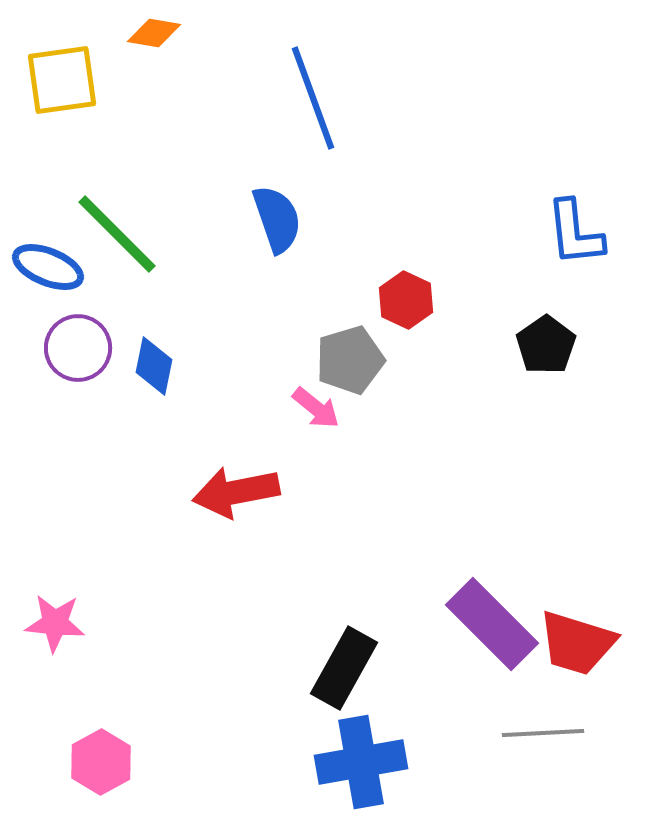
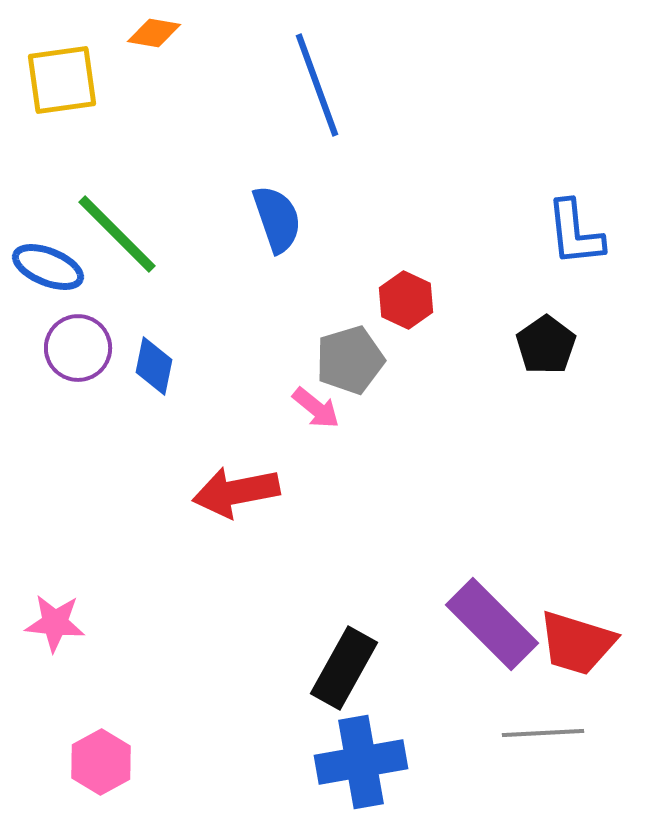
blue line: moved 4 px right, 13 px up
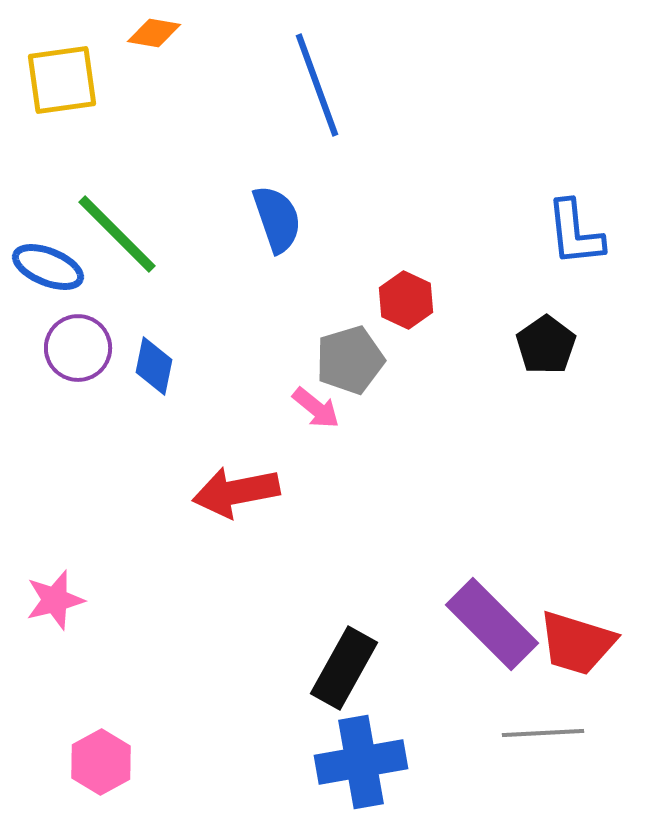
pink star: moved 23 px up; rotated 20 degrees counterclockwise
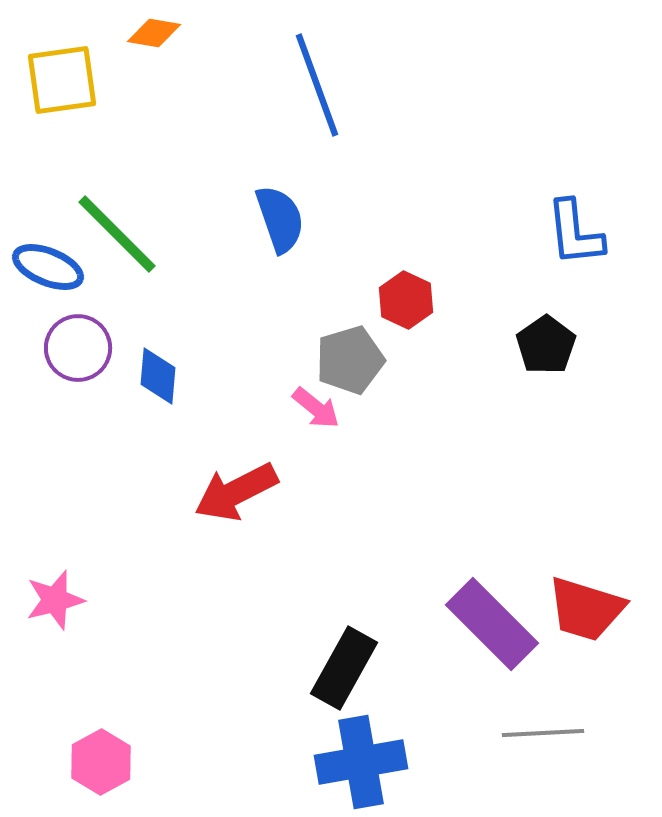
blue semicircle: moved 3 px right
blue diamond: moved 4 px right, 10 px down; rotated 6 degrees counterclockwise
red arrow: rotated 16 degrees counterclockwise
red trapezoid: moved 9 px right, 34 px up
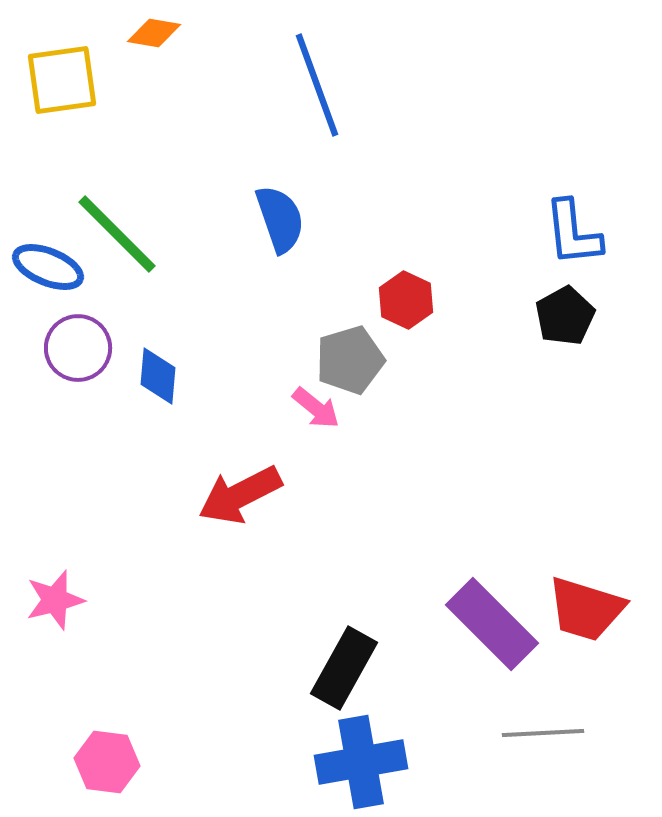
blue L-shape: moved 2 px left
black pentagon: moved 19 px right, 29 px up; rotated 6 degrees clockwise
red arrow: moved 4 px right, 3 px down
pink hexagon: moved 6 px right; rotated 24 degrees counterclockwise
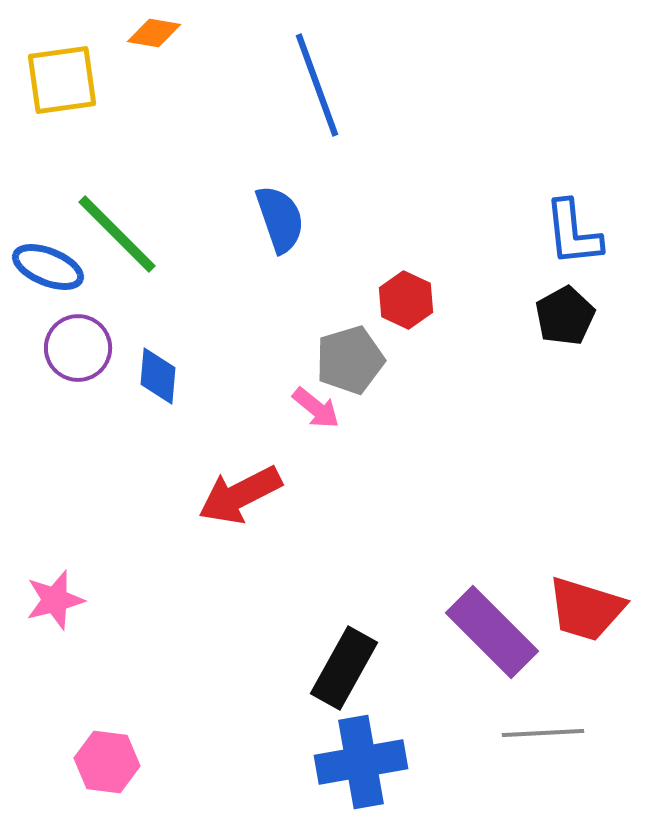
purple rectangle: moved 8 px down
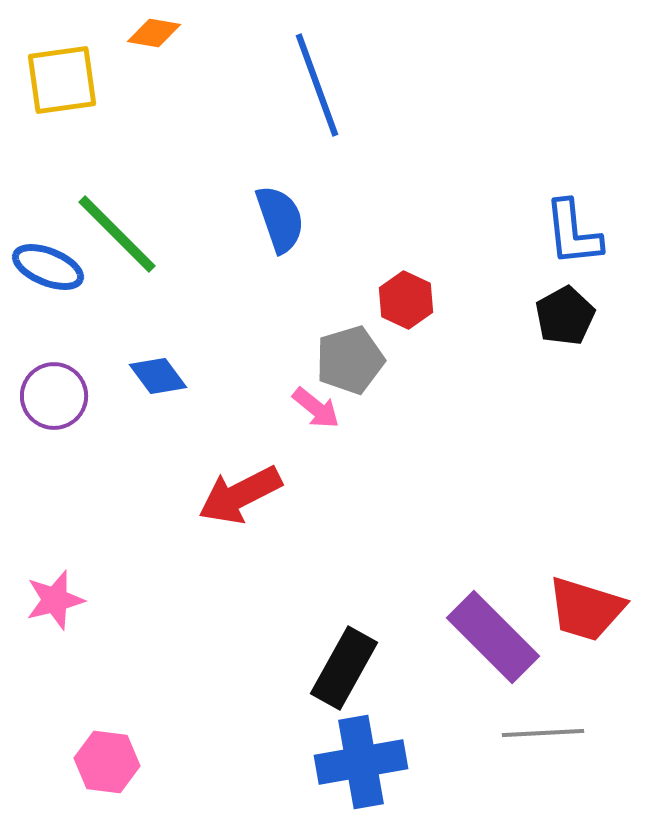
purple circle: moved 24 px left, 48 px down
blue diamond: rotated 42 degrees counterclockwise
purple rectangle: moved 1 px right, 5 px down
